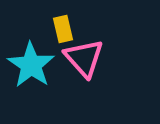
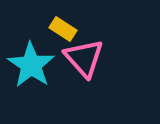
yellow rectangle: rotated 44 degrees counterclockwise
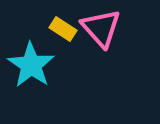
pink triangle: moved 17 px right, 30 px up
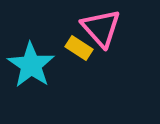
yellow rectangle: moved 16 px right, 19 px down
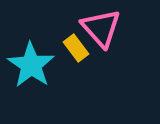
yellow rectangle: moved 3 px left; rotated 20 degrees clockwise
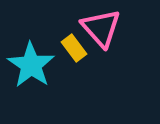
yellow rectangle: moved 2 px left
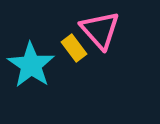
pink triangle: moved 1 px left, 2 px down
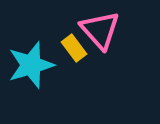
cyan star: rotated 21 degrees clockwise
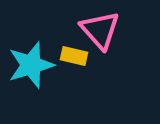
yellow rectangle: moved 8 px down; rotated 40 degrees counterclockwise
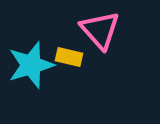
yellow rectangle: moved 5 px left, 1 px down
